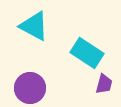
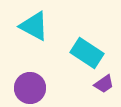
purple trapezoid: rotated 40 degrees clockwise
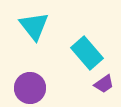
cyan triangle: rotated 24 degrees clockwise
cyan rectangle: rotated 16 degrees clockwise
